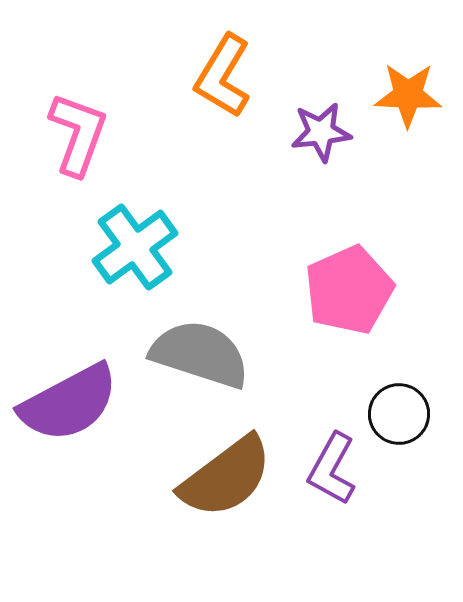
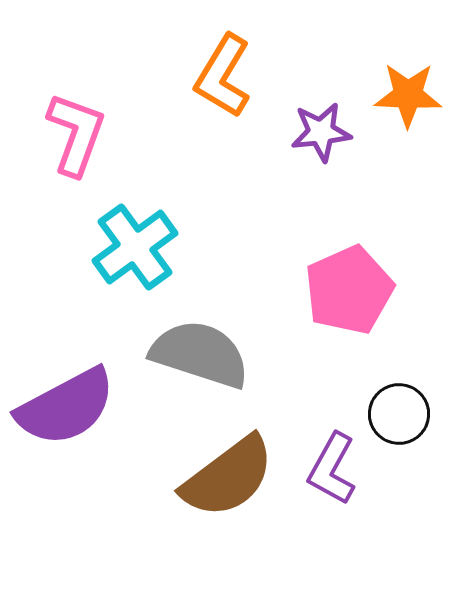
pink L-shape: moved 2 px left
purple semicircle: moved 3 px left, 4 px down
brown semicircle: moved 2 px right
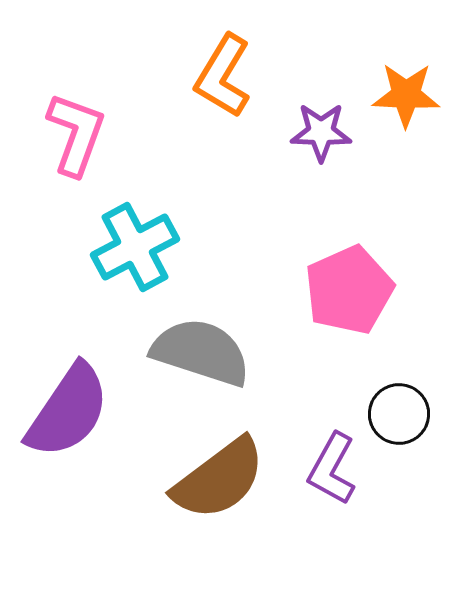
orange star: moved 2 px left
purple star: rotated 8 degrees clockwise
cyan cross: rotated 8 degrees clockwise
gray semicircle: moved 1 px right, 2 px up
purple semicircle: moved 2 px right, 4 px down; rotated 28 degrees counterclockwise
brown semicircle: moved 9 px left, 2 px down
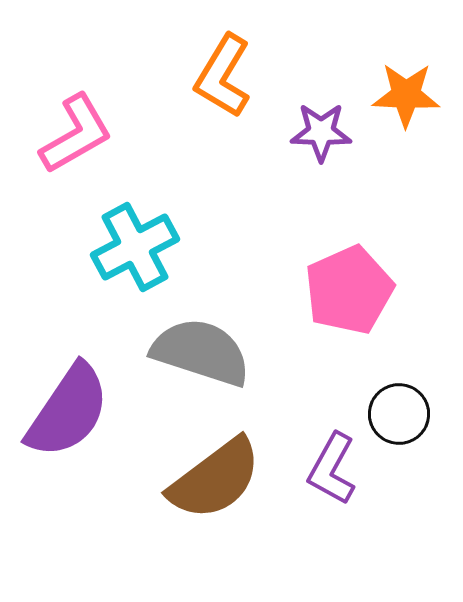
pink L-shape: rotated 40 degrees clockwise
brown semicircle: moved 4 px left
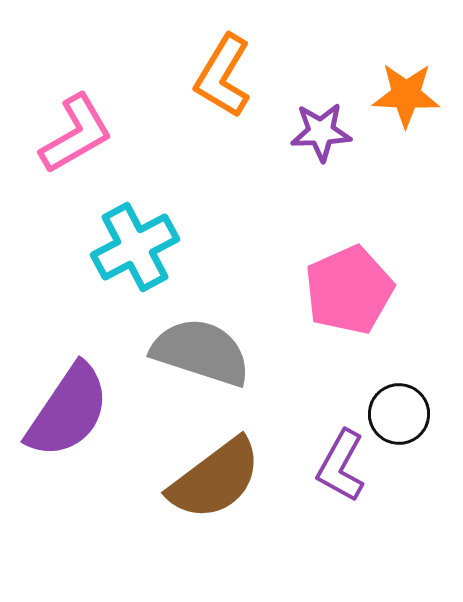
purple star: rotated 4 degrees counterclockwise
purple L-shape: moved 9 px right, 3 px up
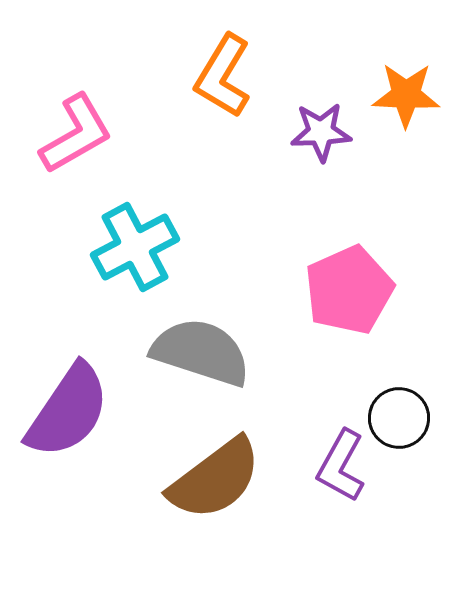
black circle: moved 4 px down
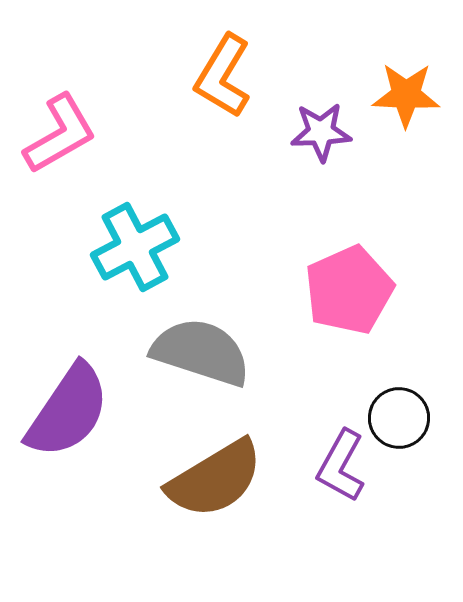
pink L-shape: moved 16 px left
brown semicircle: rotated 6 degrees clockwise
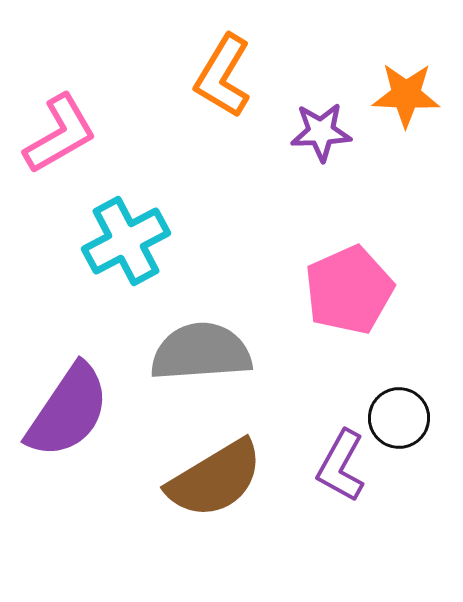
cyan cross: moved 9 px left, 6 px up
gray semicircle: rotated 22 degrees counterclockwise
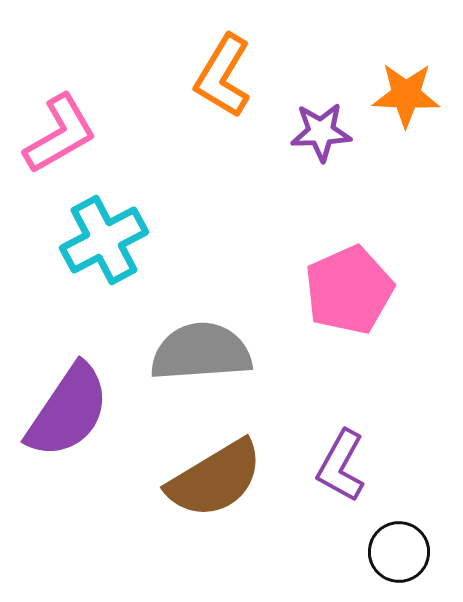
cyan cross: moved 22 px left, 1 px up
black circle: moved 134 px down
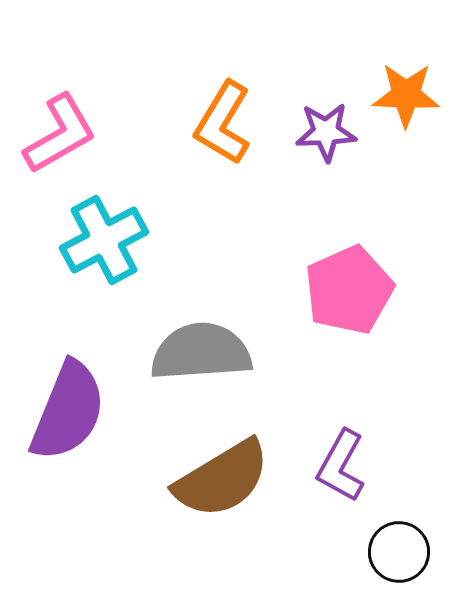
orange L-shape: moved 47 px down
purple star: moved 5 px right
purple semicircle: rotated 12 degrees counterclockwise
brown semicircle: moved 7 px right
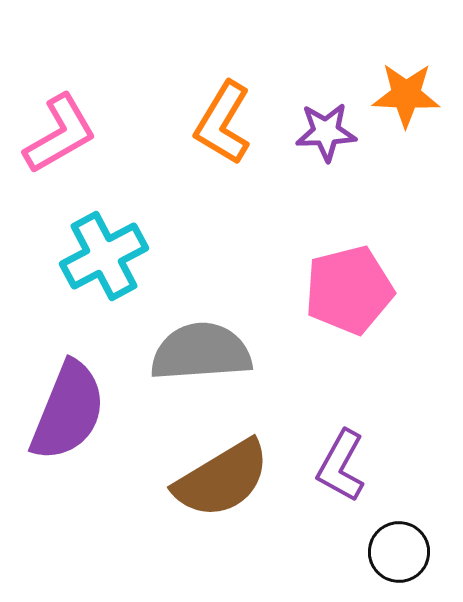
cyan cross: moved 16 px down
pink pentagon: rotated 10 degrees clockwise
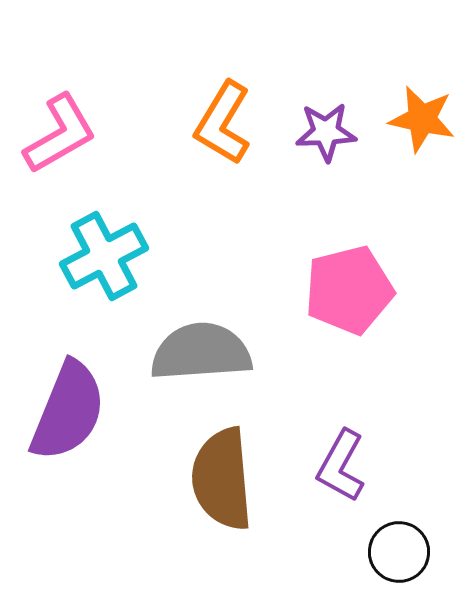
orange star: moved 16 px right, 24 px down; rotated 10 degrees clockwise
brown semicircle: rotated 116 degrees clockwise
